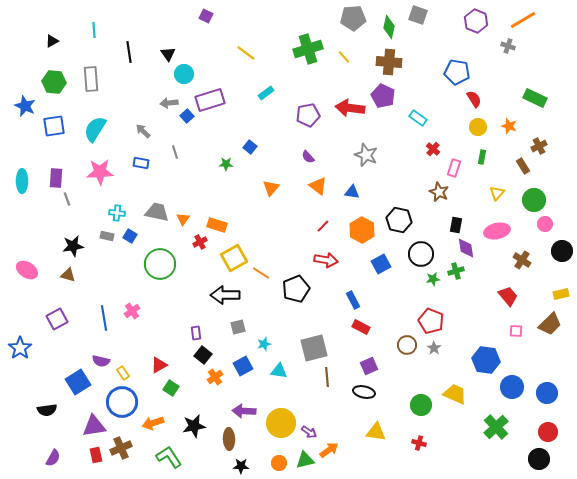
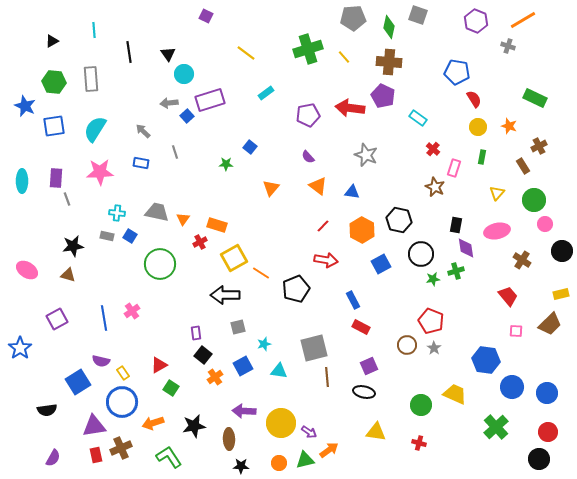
brown star at (439, 192): moved 4 px left, 5 px up
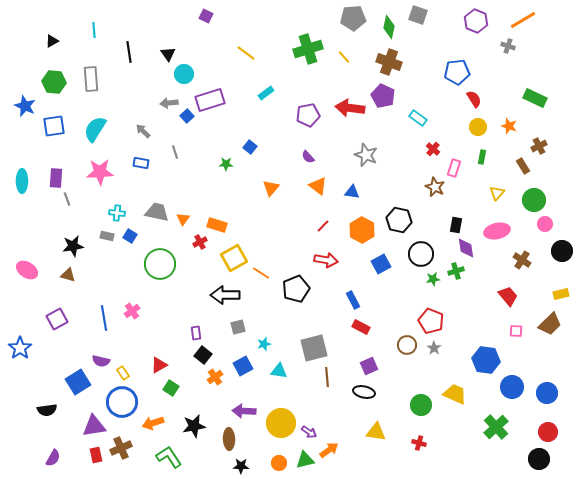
brown cross at (389, 62): rotated 15 degrees clockwise
blue pentagon at (457, 72): rotated 15 degrees counterclockwise
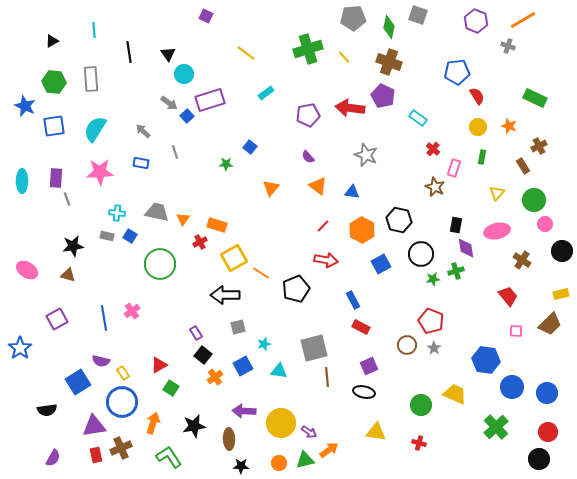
red semicircle at (474, 99): moved 3 px right, 3 px up
gray arrow at (169, 103): rotated 138 degrees counterclockwise
purple rectangle at (196, 333): rotated 24 degrees counterclockwise
orange arrow at (153, 423): rotated 125 degrees clockwise
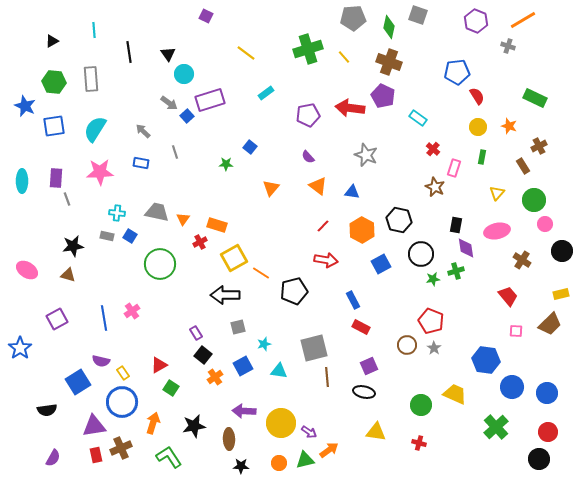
black pentagon at (296, 289): moved 2 px left, 2 px down; rotated 8 degrees clockwise
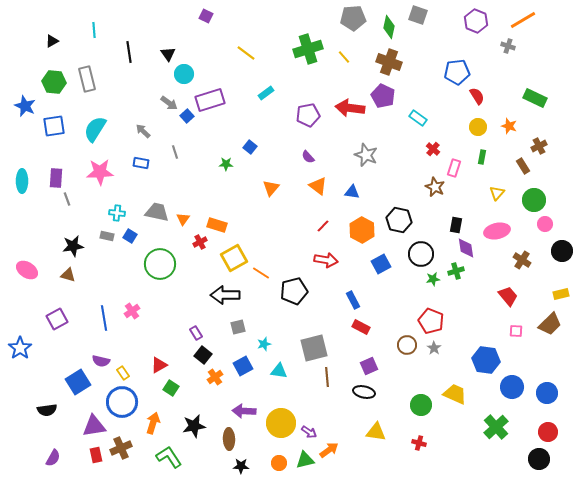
gray rectangle at (91, 79): moved 4 px left; rotated 10 degrees counterclockwise
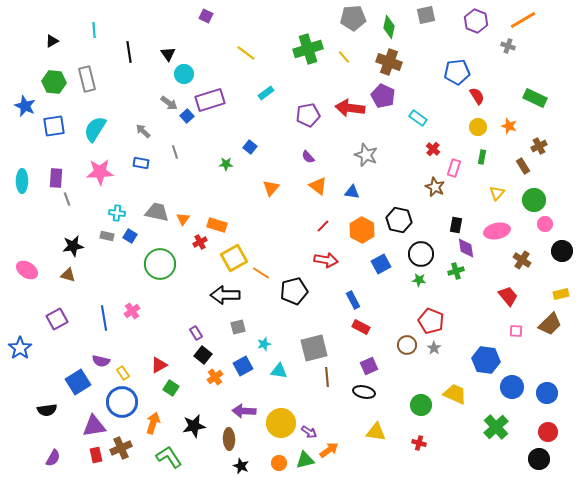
gray square at (418, 15): moved 8 px right; rotated 30 degrees counterclockwise
green star at (433, 279): moved 14 px left, 1 px down; rotated 16 degrees clockwise
black star at (241, 466): rotated 21 degrees clockwise
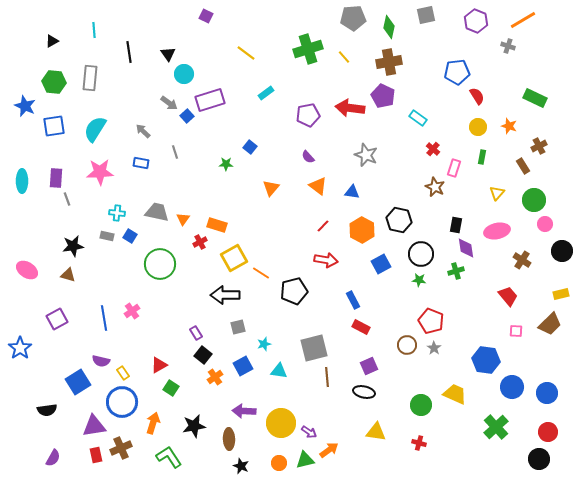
brown cross at (389, 62): rotated 30 degrees counterclockwise
gray rectangle at (87, 79): moved 3 px right, 1 px up; rotated 20 degrees clockwise
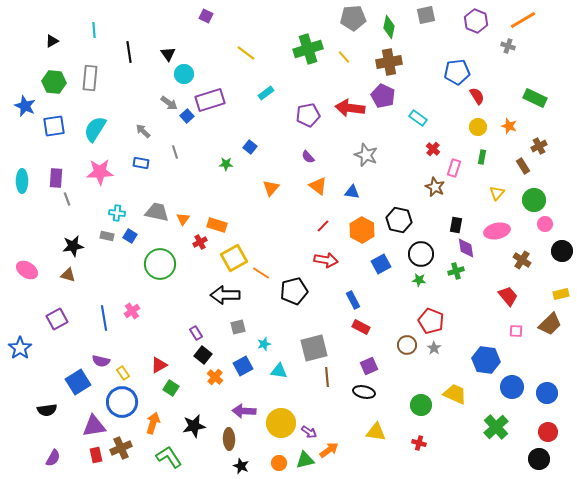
orange cross at (215, 377): rotated 14 degrees counterclockwise
